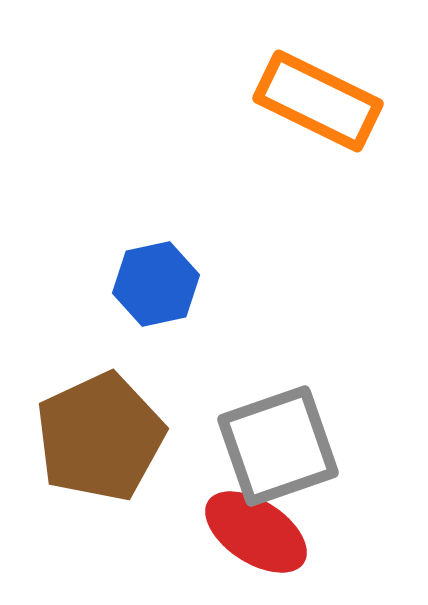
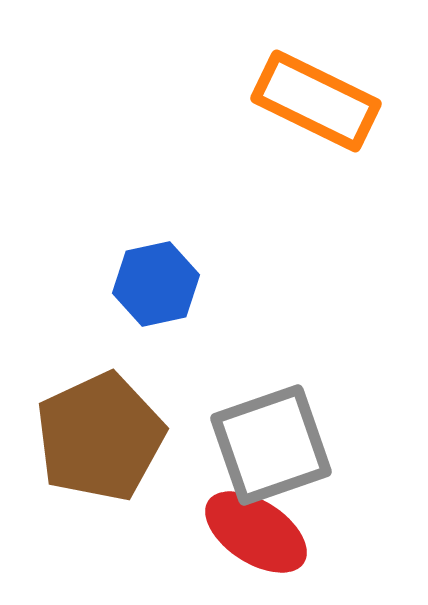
orange rectangle: moved 2 px left
gray square: moved 7 px left, 1 px up
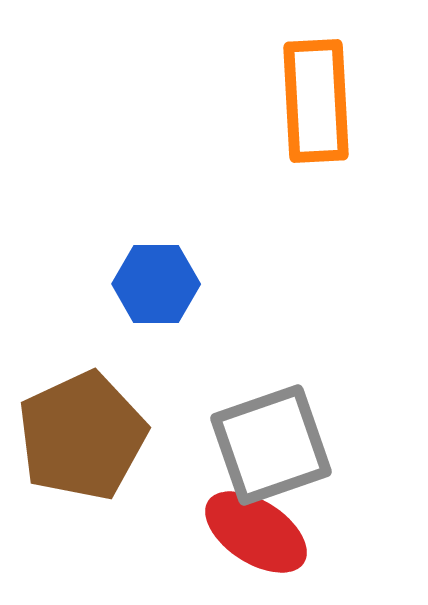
orange rectangle: rotated 61 degrees clockwise
blue hexagon: rotated 12 degrees clockwise
brown pentagon: moved 18 px left, 1 px up
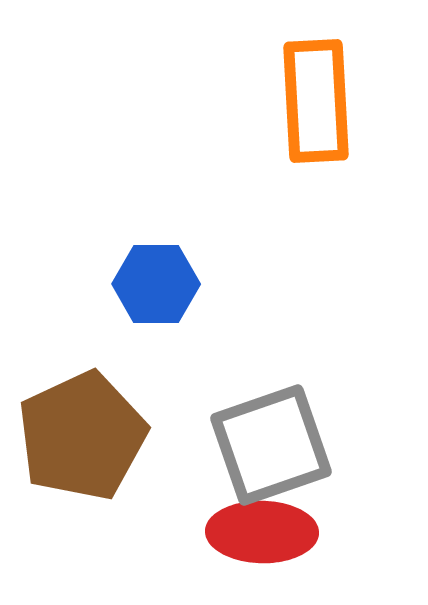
red ellipse: moved 6 px right; rotated 32 degrees counterclockwise
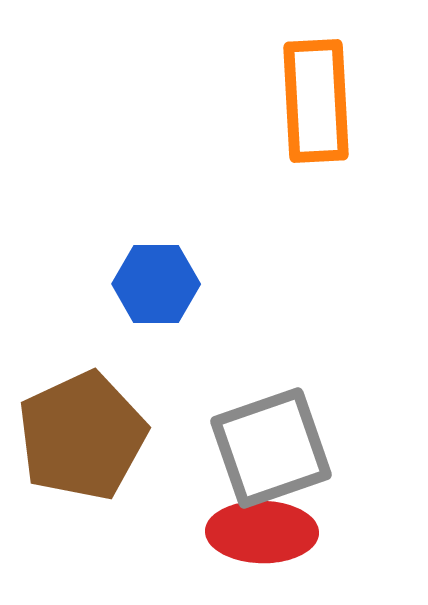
gray square: moved 3 px down
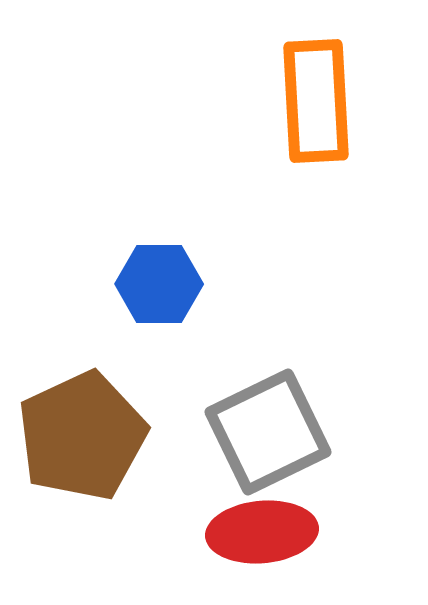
blue hexagon: moved 3 px right
gray square: moved 3 px left, 16 px up; rotated 7 degrees counterclockwise
red ellipse: rotated 6 degrees counterclockwise
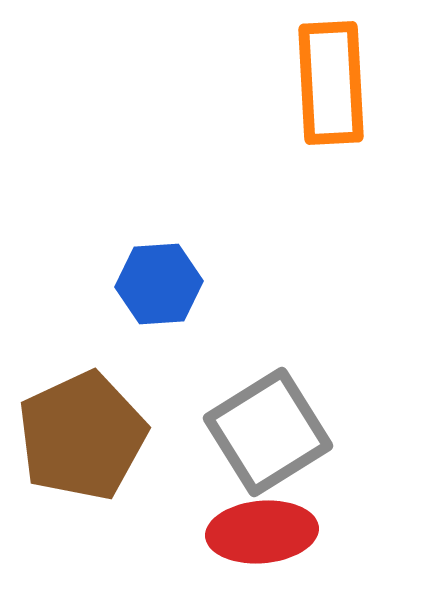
orange rectangle: moved 15 px right, 18 px up
blue hexagon: rotated 4 degrees counterclockwise
gray square: rotated 6 degrees counterclockwise
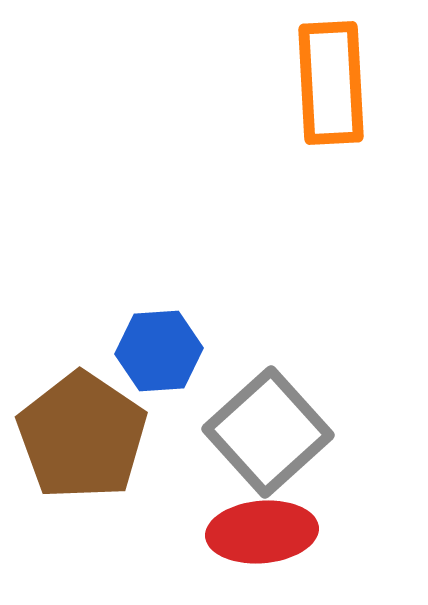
blue hexagon: moved 67 px down
gray square: rotated 10 degrees counterclockwise
brown pentagon: rotated 13 degrees counterclockwise
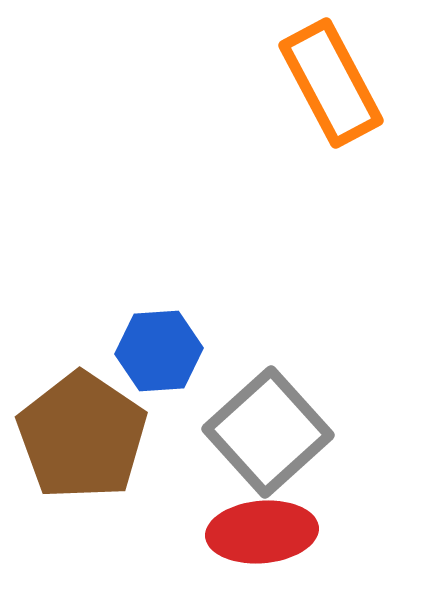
orange rectangle: rotated 25 degrees counterclockwise
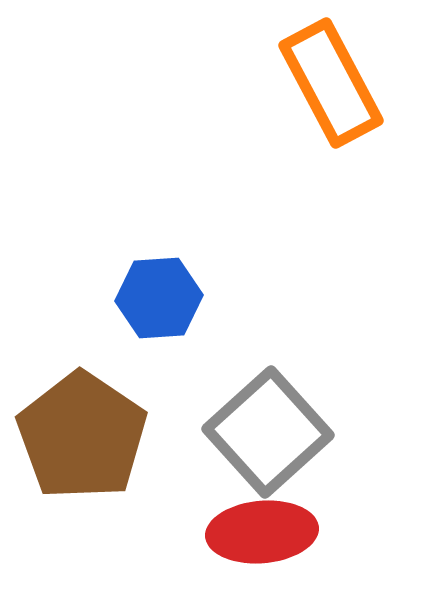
blue hexagon: moved 53 px up
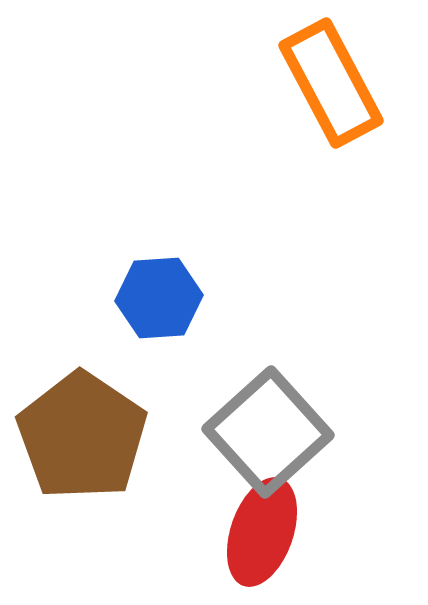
red ellipse: rotated 66 degrees counterclockwise
